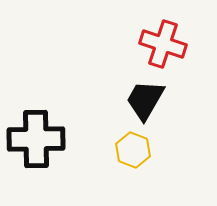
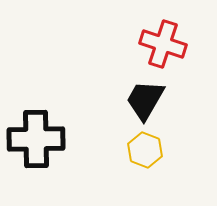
yellow hexagon: moved 12 px right
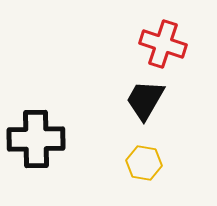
yellow hexagon: moved 1 px left, 13 px down; rotated 12 degrees counterclockwise
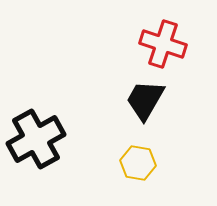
black cross: rotated 28 degrees counterclockwise
yellow hexagon: moved 6 px left
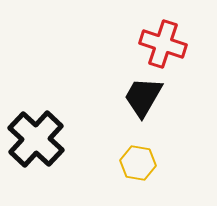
black trapezoid: moved 2 px left, 3 px up
black cross: rotated 18 degrees counterclockwise
